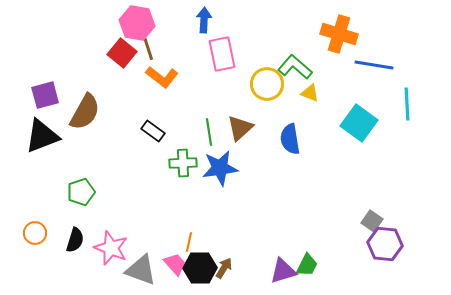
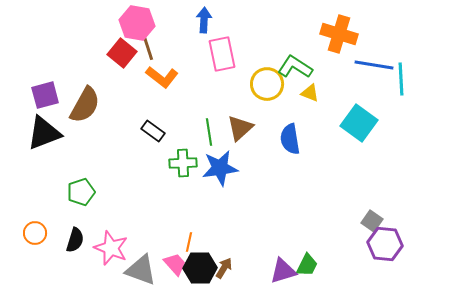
green L-shape: rotated 8 degrees counterclockwise
cyan line: moved 6 px left, 25 px up
brown semicircle: moved 7 px up
black triangle: moved 2 px right, 3 px up
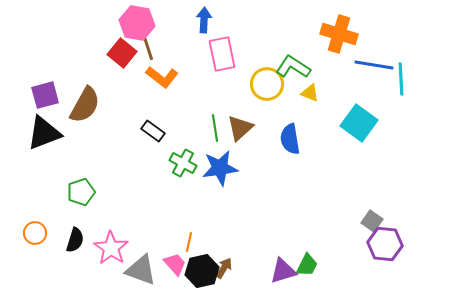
green L-shape: moved 2 px left
green line: moved 6 px right, 4 px up
green cross: rotated 32 degrees clockwise
pink star: rotated 12 degrees clockwise
black hexagon: moved 2 px right, 3 px down; rotated 12 degrees counterclockwise
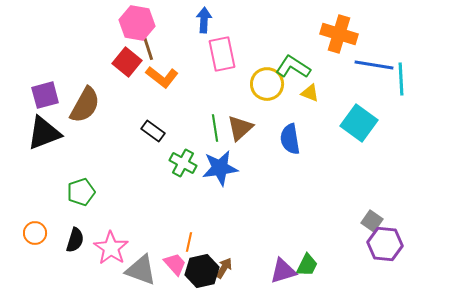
red square: moved 5 px right, 9 px down
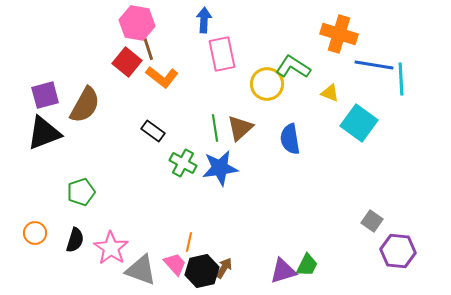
yellow triangle: moved 20 px right
purple hexagon: moved 13 px right, 7 px down
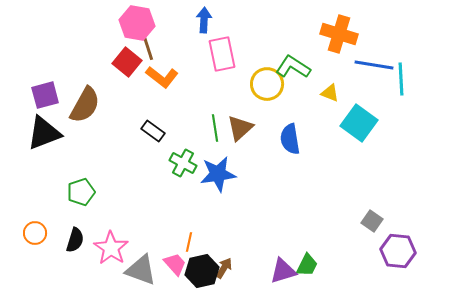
blue star: moved 2 px left, 6 px down
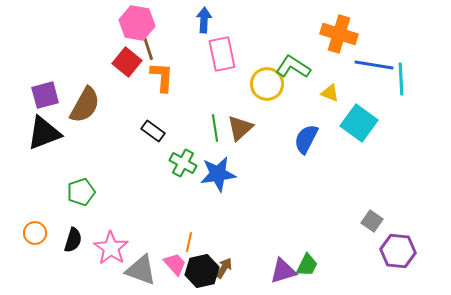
orange L-shape: rotated 124 degrees counterclockwise
blue semicircle: moved 16 px right; rotated 36 degrees clockwise
black semicircle: moved 2 px left
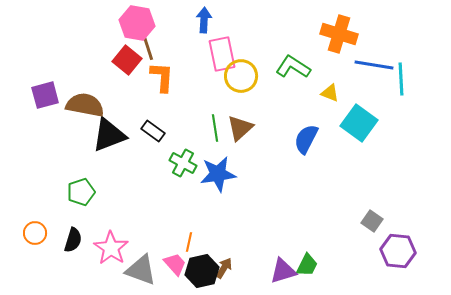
red square: moved 2 px up
yellow circle: moved 26 px left, 8 px up
brown semicircle: rotated 108 degrees counterclockwise
black triangle: moved 65 px right, 2 px down
